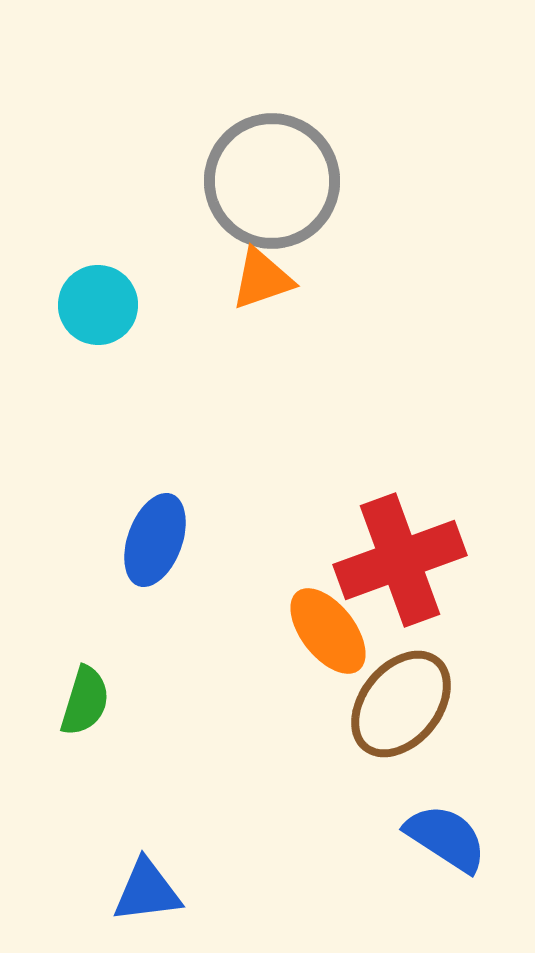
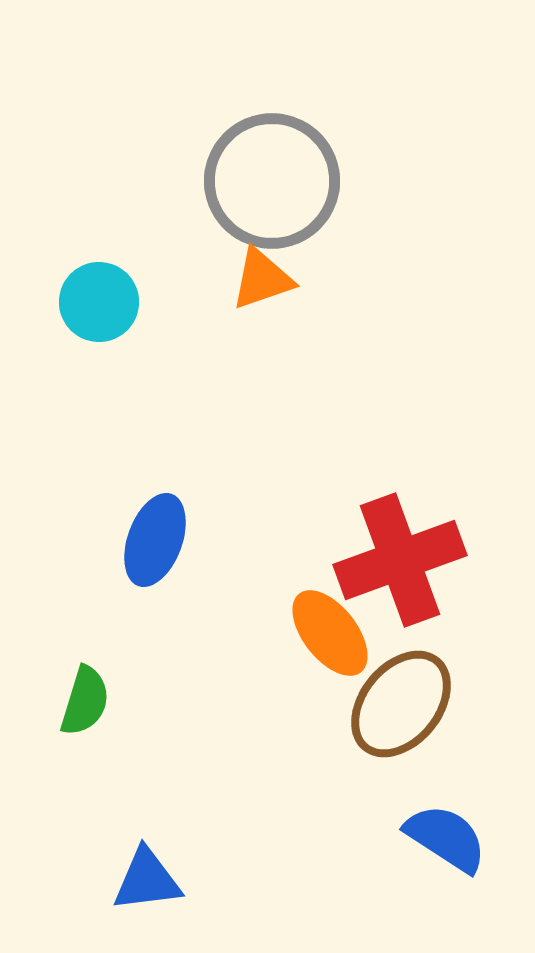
cyan circle: moved 1 px right, 3 px up
orange ellipse: moved 2 px right, 2 px down
blue triangle: moved 11 px up
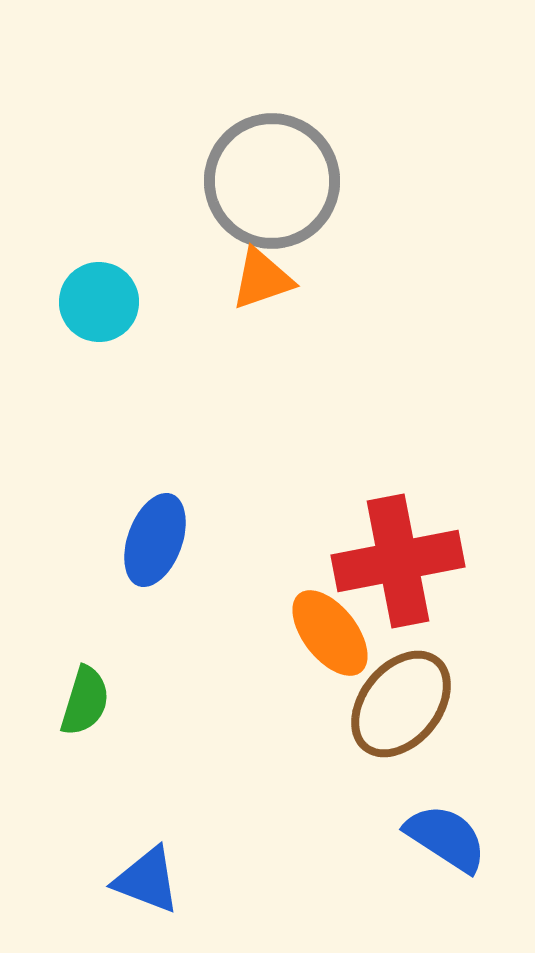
red cross: moved 2 px left, 1 px down; rotated 9 degrees clockwise
blue triangle: rotated 28 degrees clockwise
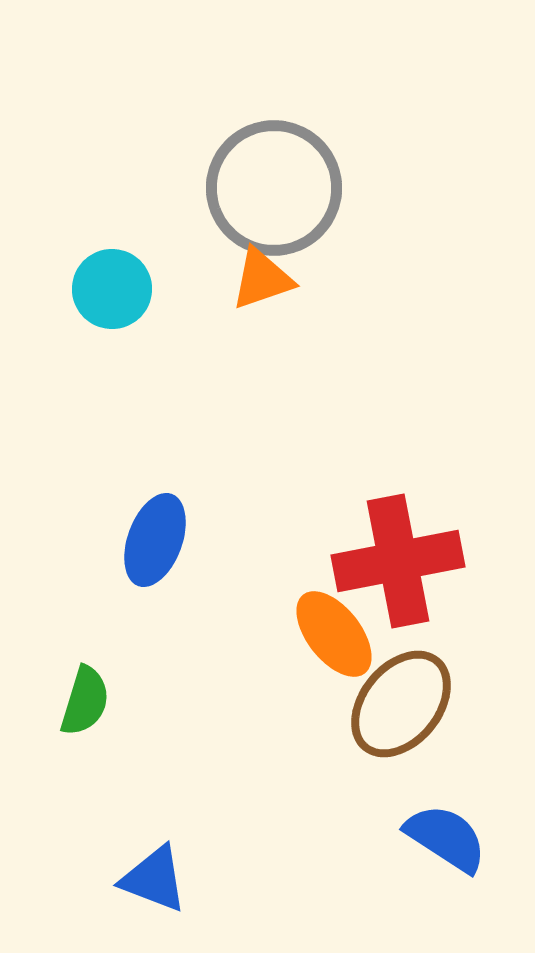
gray circle: moved 2 px right, 7 px down
cyan circle: moved 13 px right, 13 px up
orange ellipse: moved 4 px right, 1 px down
blue triangle: moved 7 px right, 1 px up
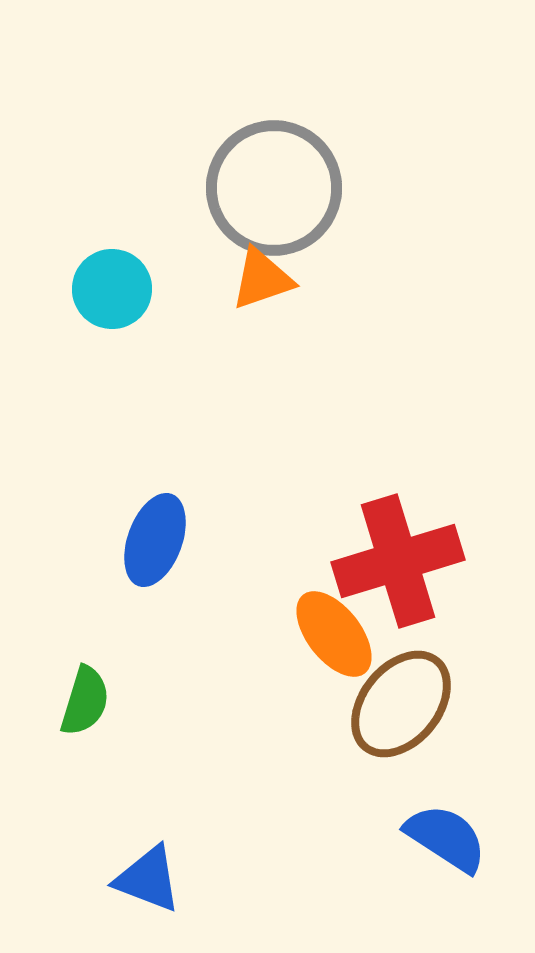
red cross: rotated 6 degrees counterclockwise
blue triangle: moved 6 px left
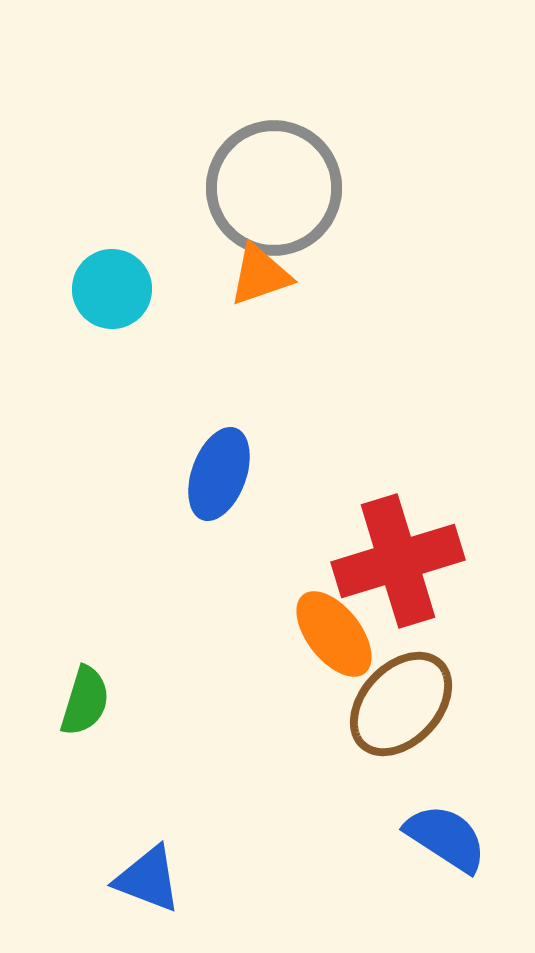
orange triangle: moved 2 px left, 4 px up
blue ellipse: moved 64 px right, 66 px up
brown ellipse: rotated 4 degrees clockwise
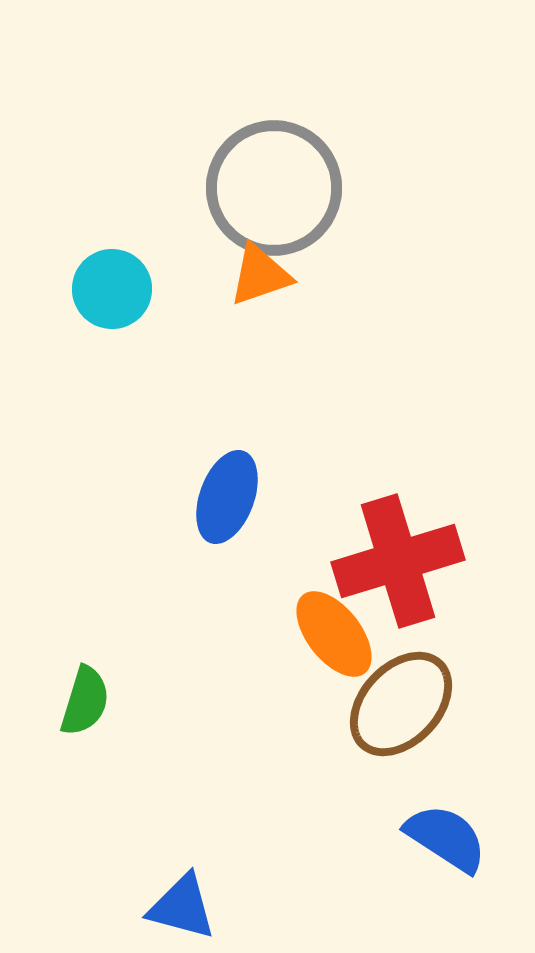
blue ellipse: moved 8 px right, 23 px down
blue triangle: moved 34 px right, 28 px down; rotated 6 degrees counterclockwise
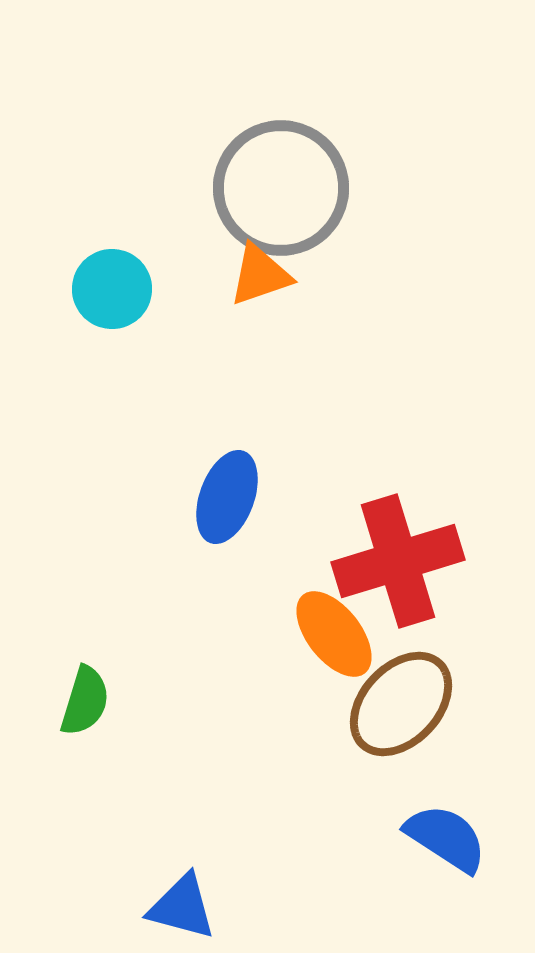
gray circle: moved 7 px right
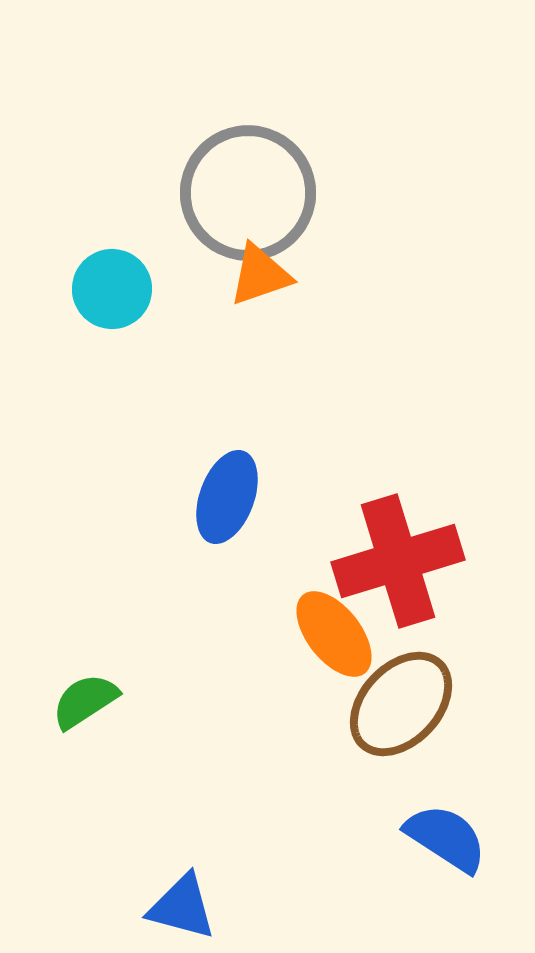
gray circle: moved 33 px left, 5 px down
green semicircle: rotated 140 degrees counterclockwise
